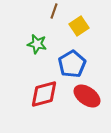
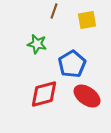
yellow square: moved 8 px right, 6 px up; rotated 24 degrees clockwise
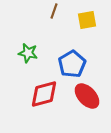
green star: moved 9 px left, 9 px down
red ellipse: rotated 12 degrees clockwise
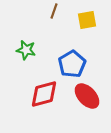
green star: moved 2 px left, 3 px up
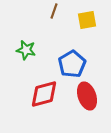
red ellipse: rotated 24 degrees clockwise
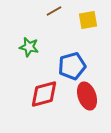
brown line: rotated 42 degrees clockwise
yellow square: moved 1 px right
green star: moved 3 px right, 3 px up
blue pentagon: moved 2 px down; rotated 16 degrees clockwise
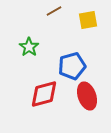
green star: rotated 24 degrees clockwise
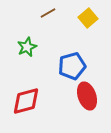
brown line: moved 6 px left, 2 px down
yellow square: moved 2 px up; rotated 30 degrees counterclockwise
green star: moved 2 px left; rotated 12 degrees clockwise
red diamond: moved 18 px left, 7 px down
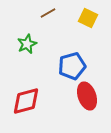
yellow square: rotated 24 degrees counterclockwise
green star: moved 3 px up
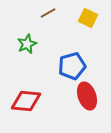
red diamond: rotated 20 degrees clockwise
